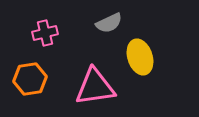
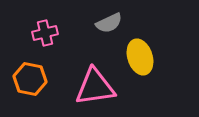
orange hexagon: rotated 20 degrees clockwise
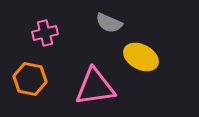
gray semicircle: rotated 48 degrees clockwise
yellow ellipse: moved 1 px right; rotated 44 degrees counterclockwise
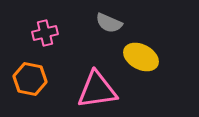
pink triangle: moved 2 px right, 3 px down
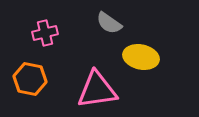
gray semicircle: rotated 12 degrees clockwise
yellow ellipse: rotated 16 degrees counterclockwise
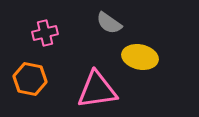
yellow ellipse: moved 1 px left
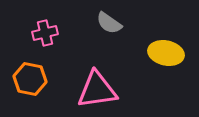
yellow ellipse: moved 26 px right, 4 px up
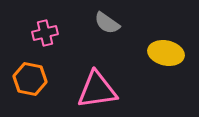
gray semicircle: moved 2 px left
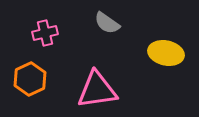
orange hexagon: rotated 24 degrees clockwise
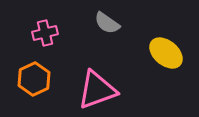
yellow ellipse: rotated 28 degrees clockwise
orange hexagon: moved 4 px right
pink triangle: rotated 12 degrees counterclockwise
